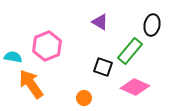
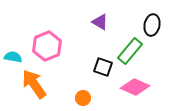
orange arrow: moved 3 px right
orange circle: moved 1 px left
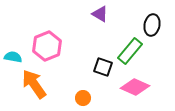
purple triangle: moved 8 px up
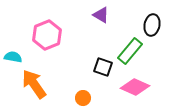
purple triangle: moved 1 px right, 1 px down
pink hexagon: moved 11 px up
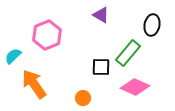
green rectangle: moved 2 px left, 2 px down
cyan semicircle: moved 1 px up; rotated 54 degrees counterclockwise
black square: moved 2 px left; rotated 18 degrees counterclockwise
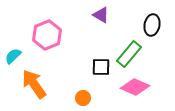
green rectangle: moved 1 px right, 1 px down
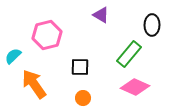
black ellipse: rotated 10 degrees counterclockwise
pink hexagon: rotated 8 degrees clockwise
black square: moved 21 px left
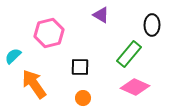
pink hexagon: moved 2 px right, 2 px up
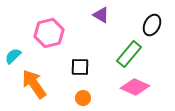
black ellipse: rotated 25 degrees clockwise
